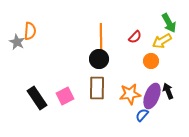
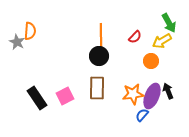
black circle: moved 3 px up
orange star: moved 3 px right
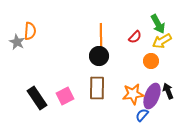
green arrow: moved 11 px left, 1 px down
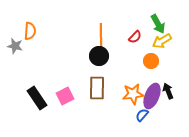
gray star: moved 2 px left, 4 px down; rotated 14 degrees counterclockwise
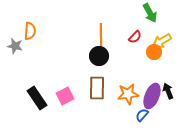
green arrow: moved 8 px left, 11 px up
orange circle: moved 3 px right, 9 px up
orange star: moved 5 px left
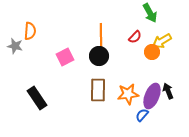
orange circle: moved 2 px left
brown rectangle: moved 1 px right, 2 px down
pink square: moved 39 px up
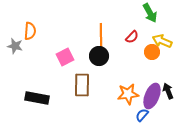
red semicircle: moved 3 px left
yellow arrow: rotated 54 degrees clockwise
brown rectangle: moved 16 px left, 5 px up
black rectangle: rotated 45 degrees counterclockwise
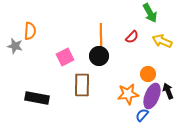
orange circle: moved 4 px left, 22 px down
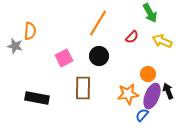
orange line: moved 3 px left, 14 px up; rotated 32 degrees clockwise
pink square: moved 1 px left, 1 px down
brown rectangle: moved 1 px right, 3 px down
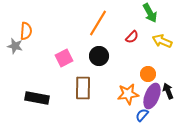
orange semicircle: moved 4 px left
